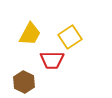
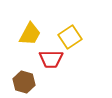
red trapezoid: moved 1 px left, 1 px up
brown hexagon: rotated 10 degrees counterclockwise
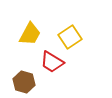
red trapezoid: moved 1 px right, 3 px down; rotated 30 degrees clockwise
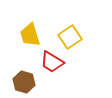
yellow trapezoid: moved 1 px down; rotated 135 degrees clockwise
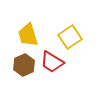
yellow trapezoid: moved 2 px left
brown hexagon: moved 17 px up; rotated 20 degrees clockwise
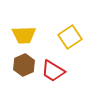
yellow trapezoid: moved 4 px left; rotated 75 degrees counterclockwise
red trapezoid: moved 1 px right, 9 px down
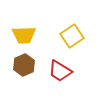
yellow square: moved 2 px right, 1 px up
red trapezoid: moved 7 px right
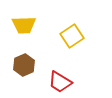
yellow trapezoid: moved 10 px up
red trapezoid: moved 11 px down
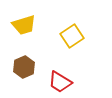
yellow trapezoid: rotated 15 degrees counterclockwise
brown hexagon: moved 2 px down
